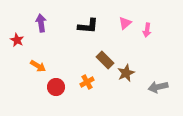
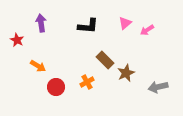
pink arrow: rotated 48 degrees clockwise
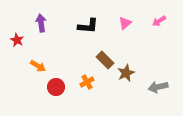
pink arrow: moved 12 px right, 9 px up
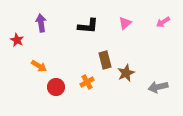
pink arrow: moved 4 px right, 1 px down
brown rectangle: rotated 30 degrees clockwise
orange arrow: moved 1 px right
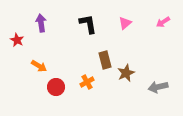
black L-shape: moved 2 px up; rotated 105 degrees counterclockwise
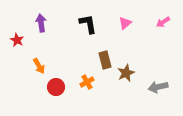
orange arrow: rotated 28 degrees clockwise
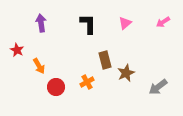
black L-shape: rotated 10 degrees clockwise
red star: moved 10 px down
gray arrow: rotated 24 degrees counterclockwise
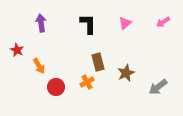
brown rectangle: moved 7 px left, 2 px down
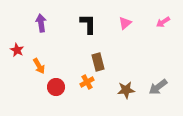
brown star: moved 17 px down; rotated 18 degrees clockwise
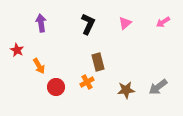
black L-shape: rotated 25 degrees clockwise
